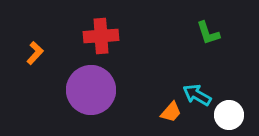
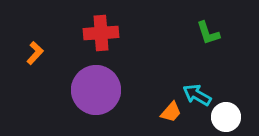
red cross: moved 3 px up
purple circle: moved 5 px right
white circle: moved 3 px left, 2 px down
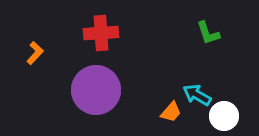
white circle: moved 2 px left, 1 px up
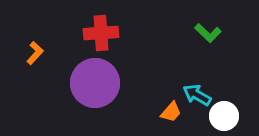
green L-shape: rotated 28 degrees counterclockwise
purple circle: moved 1 px left, 7 px up
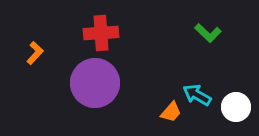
white circle: moved 12 px right, 9 px up
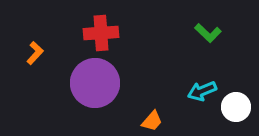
cyan arrow: moved 5 px right, 4 px up; rotated 52 degrees counterclockwise
orange trapezoid: moved 19 px left, 9 px down
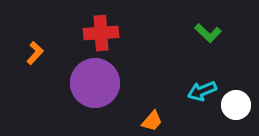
white circle: moved 2 px up
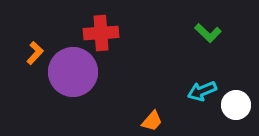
purple circle: moved 22 px left, 11 px up
